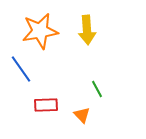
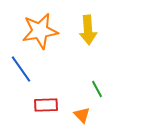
yellow arrow: moved 1 px right
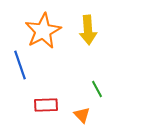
orange star: moved 3 px right; rotated 18 degrees counterclockwise
blue line: moved 1 px left, 4 px up; rotated 16 degrees clockwise
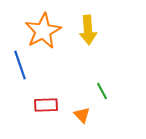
green line: moved 5 px right, 2 px down
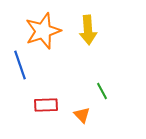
orange star: rotated 9 degrees clockwise
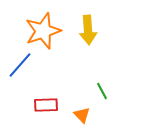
blue line: rotated 60 degrees clockwise
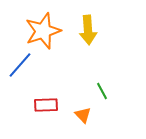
orange triangle: moved 1 px right
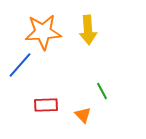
orange star: moved 1 px down; rotated 15 degrees clockwise
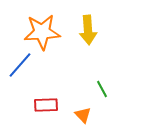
orange star: moved 1 px left
green line: moved 2 px up
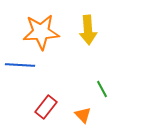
orange star: moved 1 px left
blue line: rotated 52 degrees clockwise
red rectangle: moved 2 px down; rotated 50 degrees counterclockwise
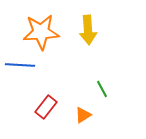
orange triangle: rotated 42 degrees clockwise
